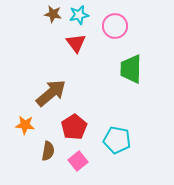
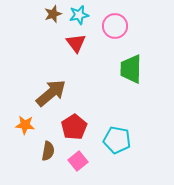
brown star: rotated 30 degrees counterclockwise
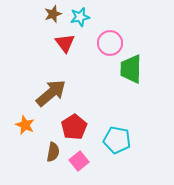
cyan star: moved 1 px right, 2 px down
pink circle: moved 5 px left, 17 px down
red triangle: moved 11 px left
orange star: rotated 18 degrees clockwise
brown semicircle: moved 5 px right, 1 px down
pink square: moved 1 px right
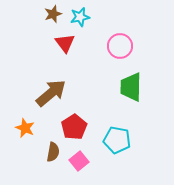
pink circle: moved 10 px right, 3 px down
green trapezoid: moved 18 px down
orange star: moved 3 px down
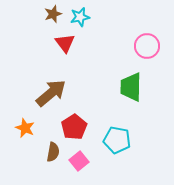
pink circle: moved 27 px right
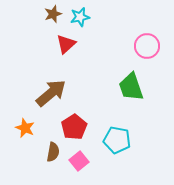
red triangle: moved 1 px right, 1 px down; rotated 25 degrees clockwise
green trapezoid: rotated 20 degrees counterclockwise
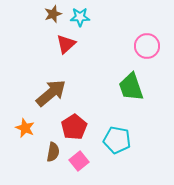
cyan star: rotated 12 degrees clockwise
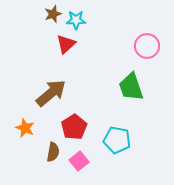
cyan star: moved 4 px left, 3 px down
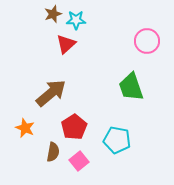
pink circle: moved 5 px up
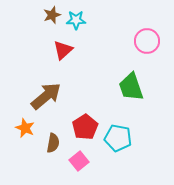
brown star: moved 1 px left, 1 px down
red triangle: moved 3 px left, 6 px down
brown arrow: moved 5 px left, 3 px down
red pentagon: moved 11 px right
cyan pentagon: moved 1 px right, 2 px up
brown semicircle: moved 9 px up
